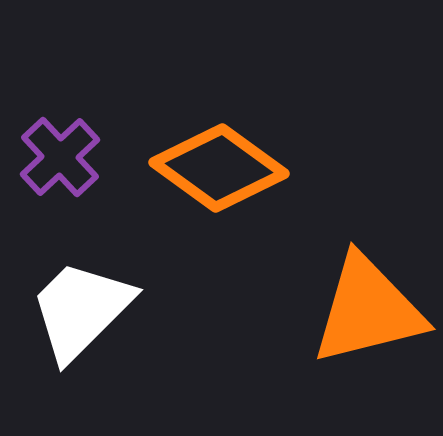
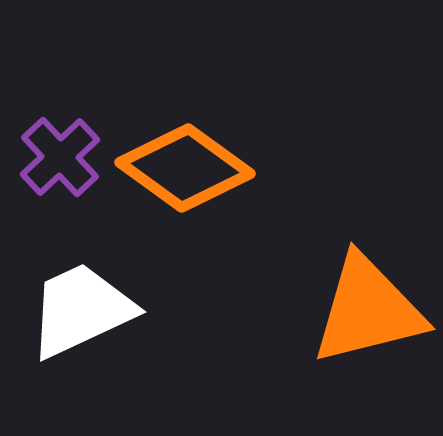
orange diamond: moved 34 px left
white trapezoid: rotated 20 degrees clockwise
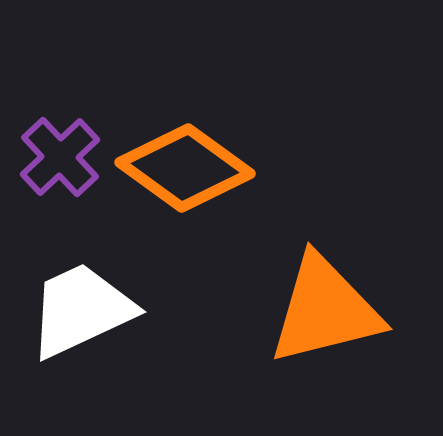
orange triangle: moved 43 px left
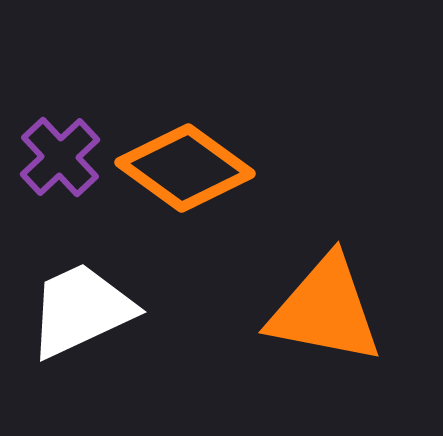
orange triangle: rotated 25 degrees clockwise
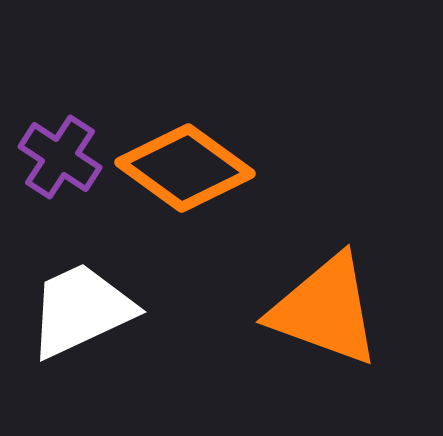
purple cross: rotated 14 degrees counterclockwise
orange triangle: rotated 9 degrees clockwise
